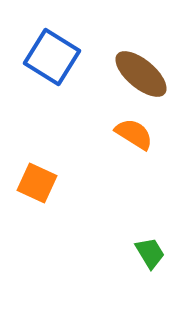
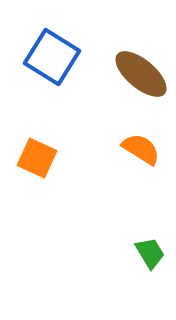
orange semicircle: moved 7 px right, 15 px down
orange square: moved 25 px up
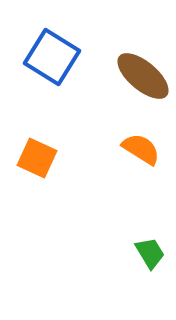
brown ellipse: moved 2 px right, 2 px down
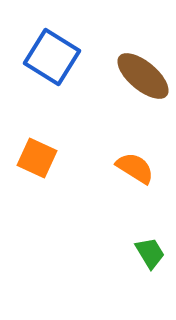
orange semicircle: moved 6 px left, 19 px down
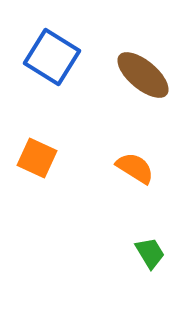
brown ellipse: moved 1 px up
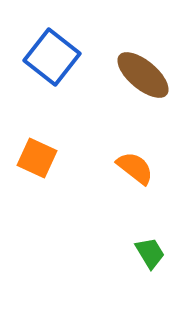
blue square: rotated 6 degrees clockwise
orange semicircle: rotated 6 degrees clockwise
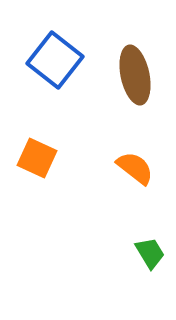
blue square: moved 3 px right, 3 px down
brown ellipse: moved 8 px left; rotated 38 degrees clockwise
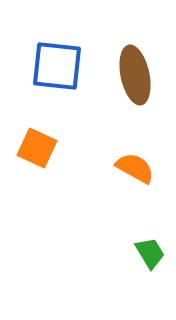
blue square: moved 2 px right, 6 px down; rotated 32 degrees counterclockwise
orange square: moved 10 px up
orange semicircle: rotated 9 degrees counterclockwise
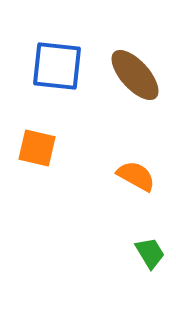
brown ellipse: rotated 30 degrees counterclockwise
orange square: rotated 12 degrees counterclockwise
orange semicircle: moved 1 px right, 8 px down
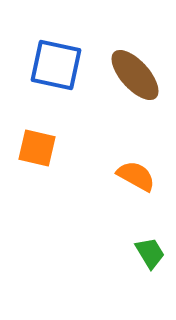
blue square: moved 1 px left, 1 px up; rotated 6 degrees clockwise
